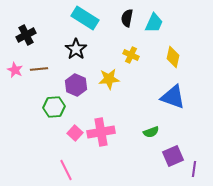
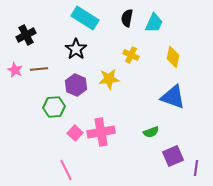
purple line: moved 2 px right, 1 px up
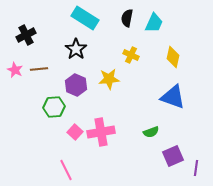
pink square: moved 1 px up
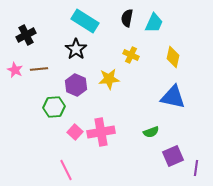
cyan rectangle: moved 3 px down
blue triangle: rotated 8 degrees counterclockwise
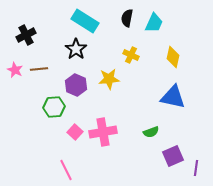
pink cross: moved 2 px right
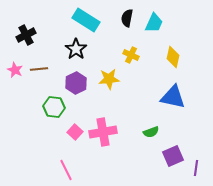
cyan rectangle: moved 1 px right, 1 px up
purple hexagon: moved 2 px up; rotated 10 degrees clockwise
green hexagon: rotated 10 degrees clockwise
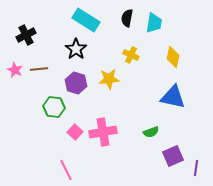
cyan trapezoid: rotated 15 degrees counterclockwise
purple hexagon: rotated 15 degrees counterclockwise
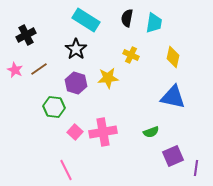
brown line: rotated 30 degrees counterclockwise
yellow star: moved 1 px left, 1 px up
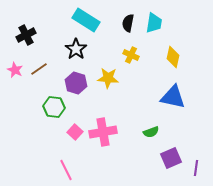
black semicircle: moved 1 px right, 5 px down
yellow star: rotated 10 degrees clockwise
purple square: moved 2 px left, 2 px down
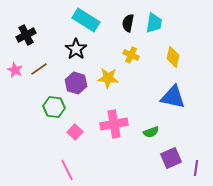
pink cross: moved 11 px right, 8 px up
pink line: moved 1 px right
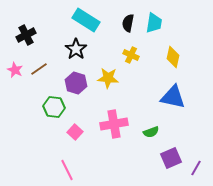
purple line: rotated 21 degrees clockwise
